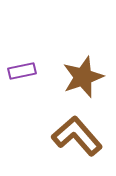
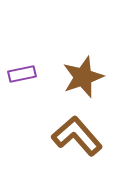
purple rectangle: moved 3 px down
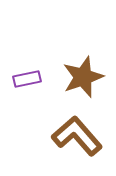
purple rectangle: moved 5 px right, 5 px down
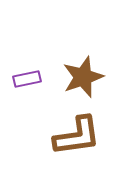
brown L-shape: rotated 123 degrees clockwise
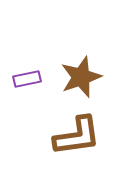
brown star: moved 2 px left
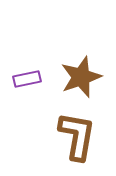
brown L-shape: rotated 72 degrees counterclockwise
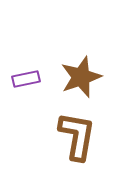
purple rectangle: moved 1 px left
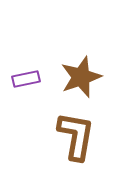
brown L-shape: moved 1 px left
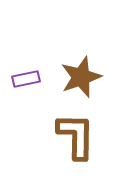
brown L-shape: rotated 9 degrees counterclockwise
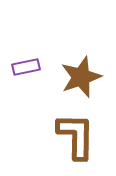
purple rectangle: moved 12 px up
